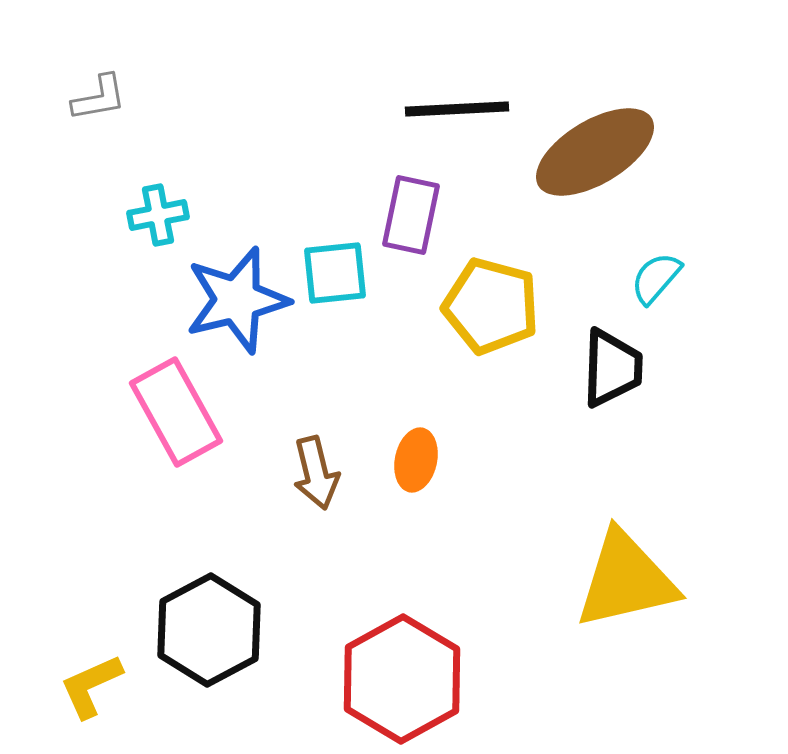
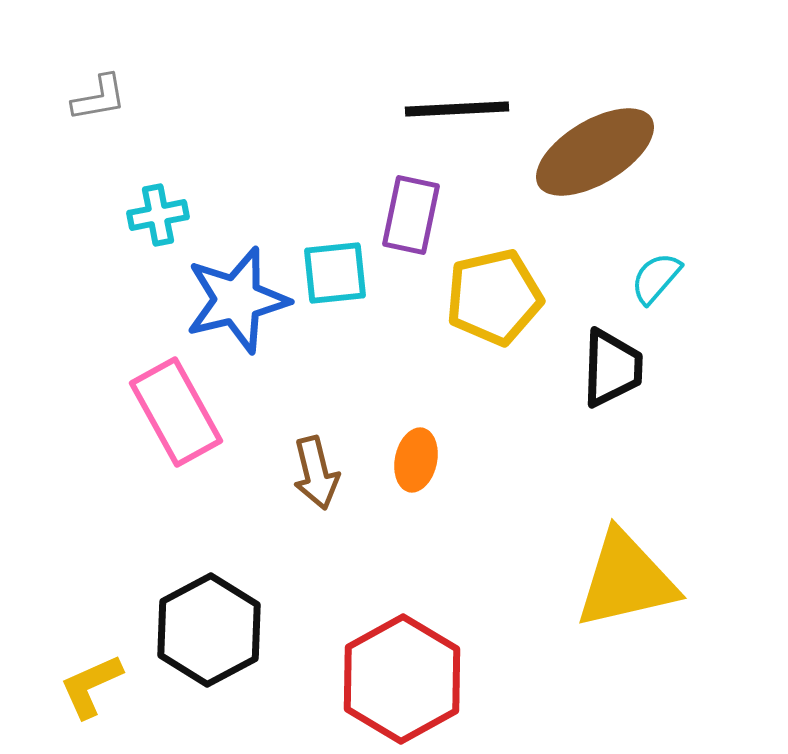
yellow pentagon: moved 3 px right, 9 px up; rotated 28 degrees counterclockwise
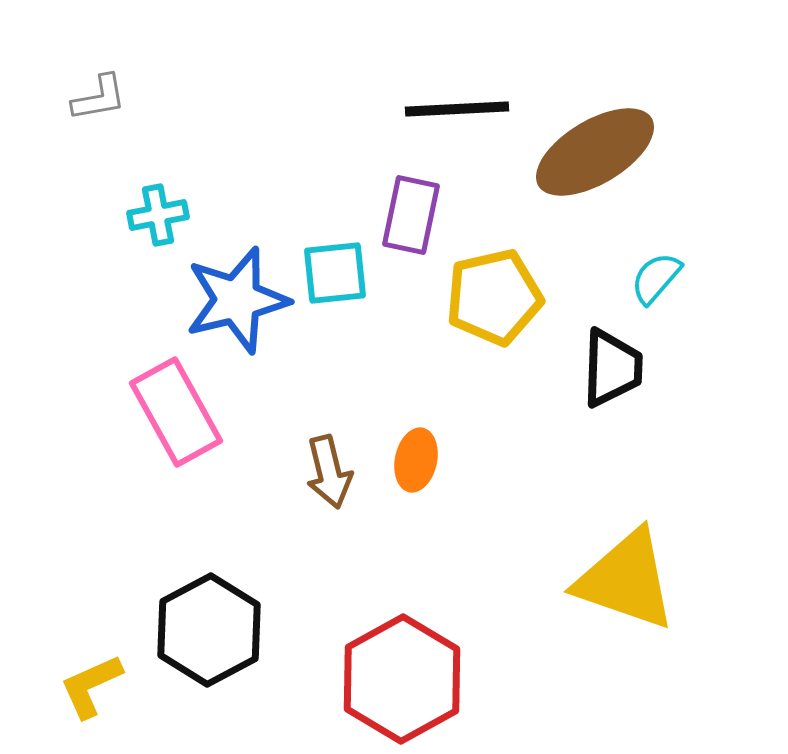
brown arrow: moved 13 px right, 1 px up
yellow triangle: rotated 32 degrees clockwise
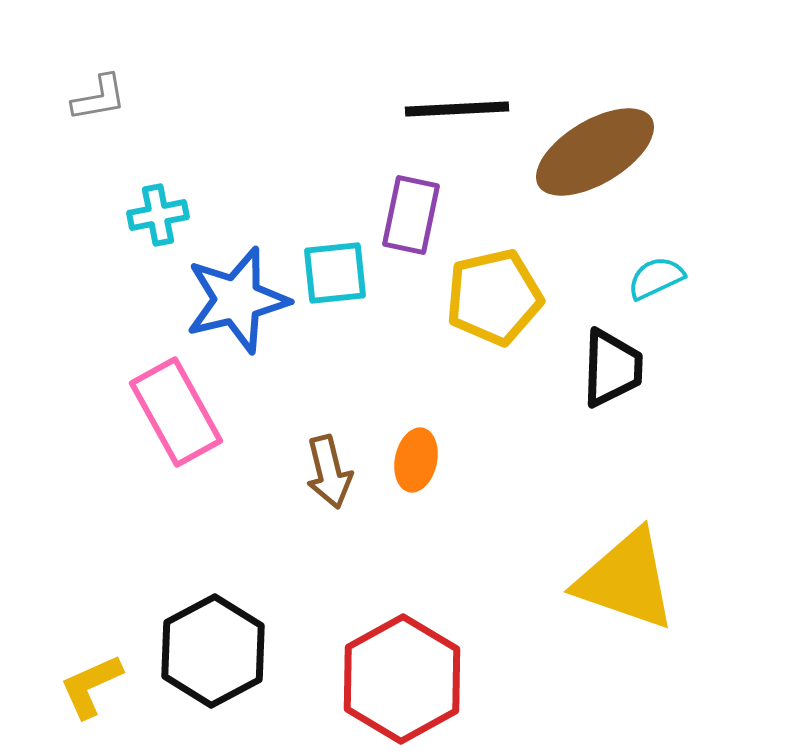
cyan semicircle: rotated 24 degrees clockwise
black hexagon: moved 4 px right, 21 px down
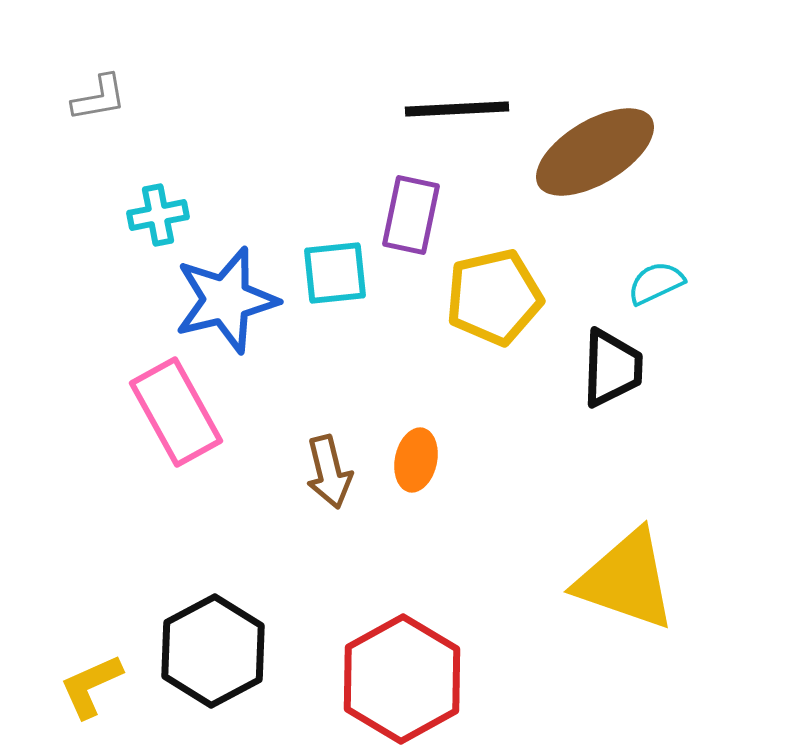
cyan semicircle: moved 5 px down
blue star: moved 11 px left
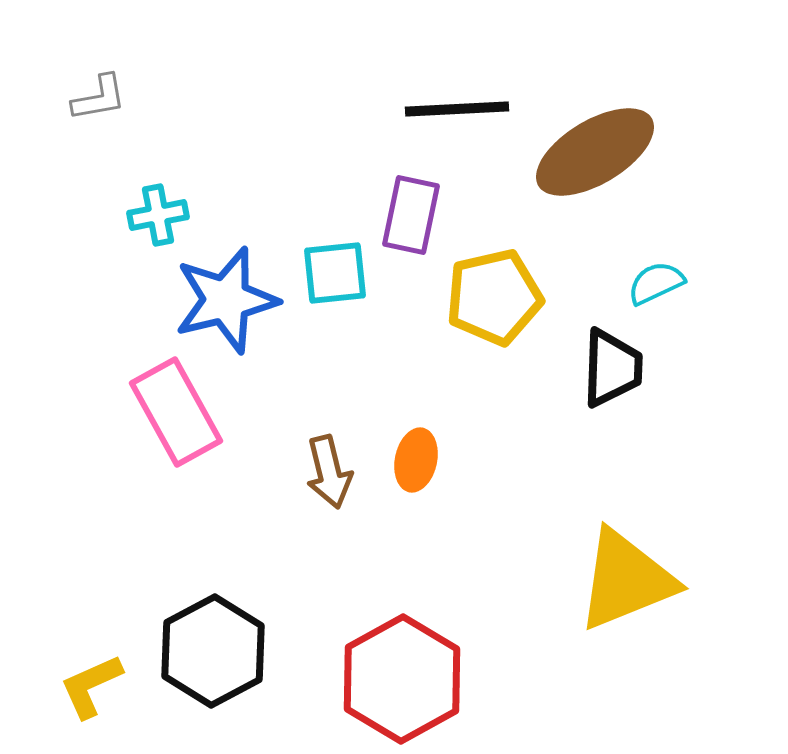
yellow triangle: rotated 41 degrees counterclockwise
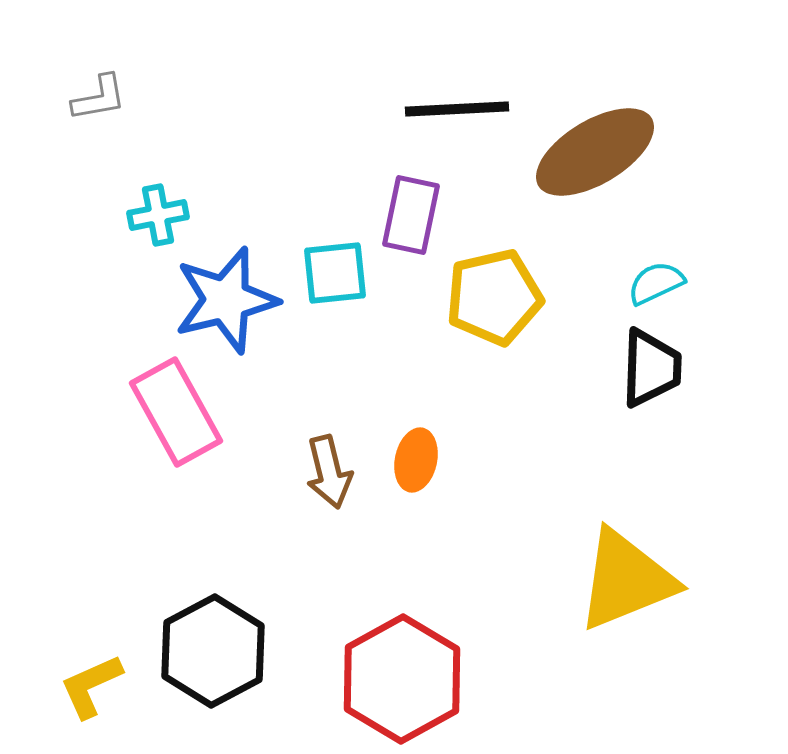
black trapezoid: moved 39 px right
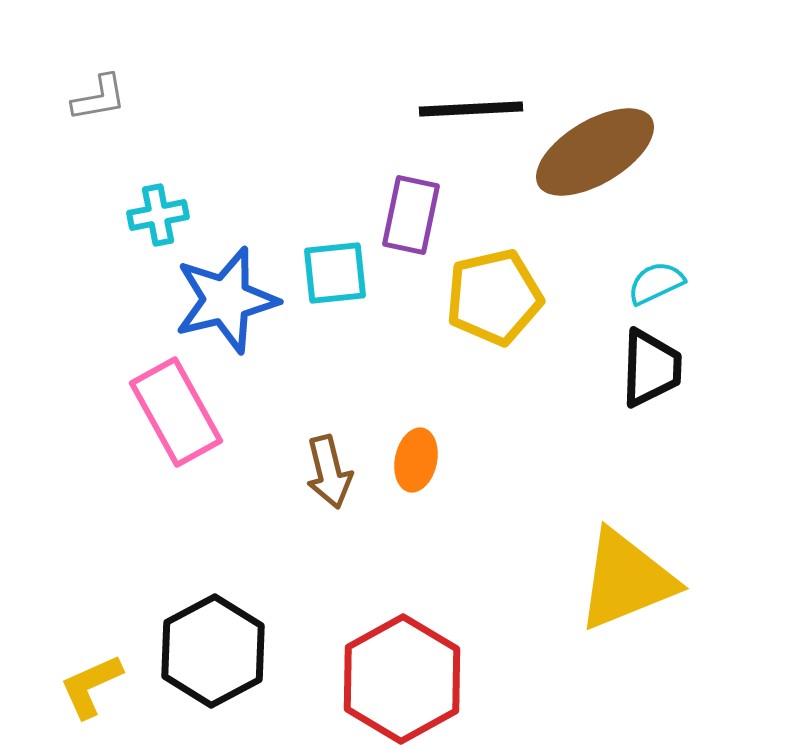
black line: moved 14 px right
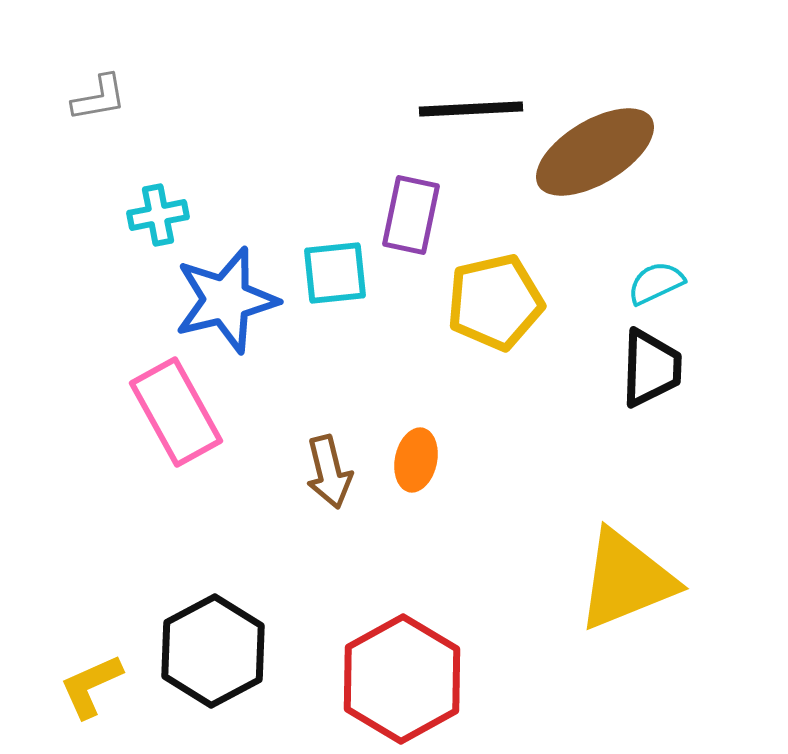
yellow pentagon: moved 1 px right, 5 px down
